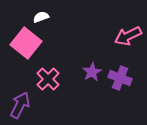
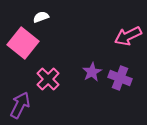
pink square: moved 3 px left
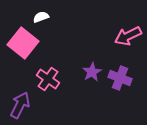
pink cross: rotated 10 degrees counterclockwise
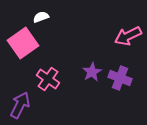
pink square: rotated 16 degrees clockwise
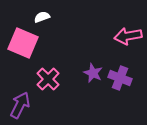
white semicircle: moved 1 px right
pink arrow: rotated 16 degrees clockwise
pink square: rotated 32 degrees counterclockwise
purple star: moved 1 px right, 1 px down; rotated 18 degrees counterclockwise
pink cross: rotated 10 degrees clockwise
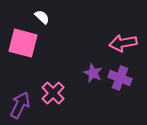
white semicircle: rotated 63 degrees clockwise
pink arrow: moved 5 px left, 7 px down
pink square: rotated 8 degrees counterclockwise
pink cross: moved 5 px right, 14 px down
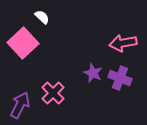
pink square: rotated 32 degrees clockwise
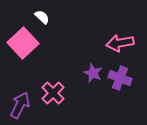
pink arrow: moved 3 px left
